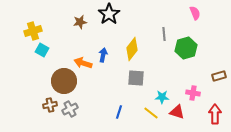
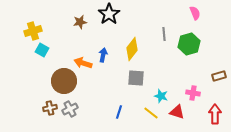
green hexagon: moved 3 px right, 4 px up
cyan star: moved 1 px left, 1 px up; rotated 16 degrees clockwise
brown cross: moved 3 px down
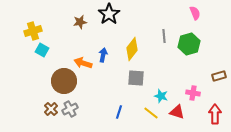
gray line: moved 2 px down
brown cross: moved 1 px right, 1 px down; rotated 32 degrees counterclockwise
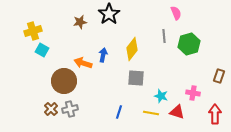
pink semicircle: moved 19 px left
brown rectangle: rotated 56 degrees counterclockwise
gray cross: rotated 14 degrees clockwise
yellow line: rotated 28 degrees counterclockwise
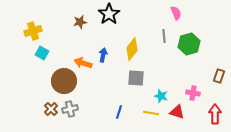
cyan square: moved 3 px down
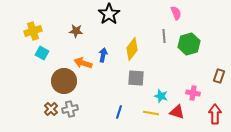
brown star: moved 4 px left, 9 px down; rotated 16 degrees clockwise
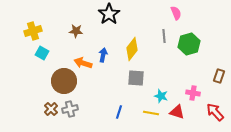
red arrow: moved 2 px up; rotated 42 degrees counterclockwise
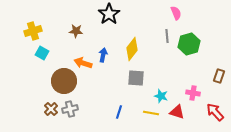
gray line: moved 3 px right
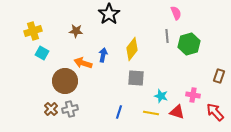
brown circle: moved 1 px right
pink cross: moved 2 px down
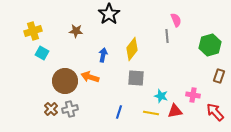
pink semicircle: moved 7 px down
green hexagon: moved 21 px right, 1 px down
orange arrow: moved 7 px right, 14 px down
red triangle: moved 2 px left, 1 px up; rotated 28 degrees counterclockwise
